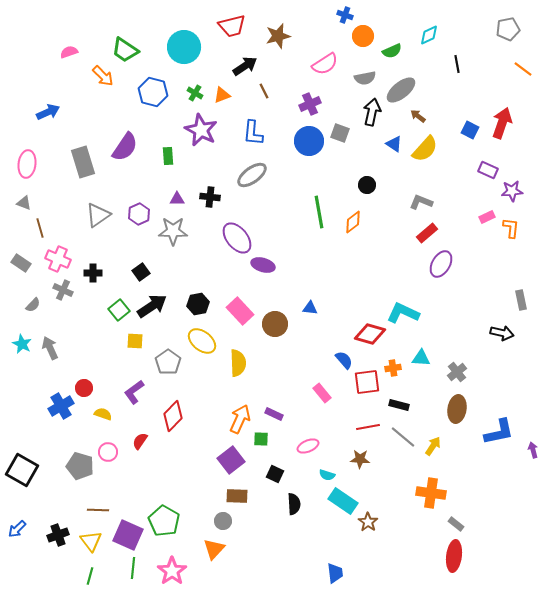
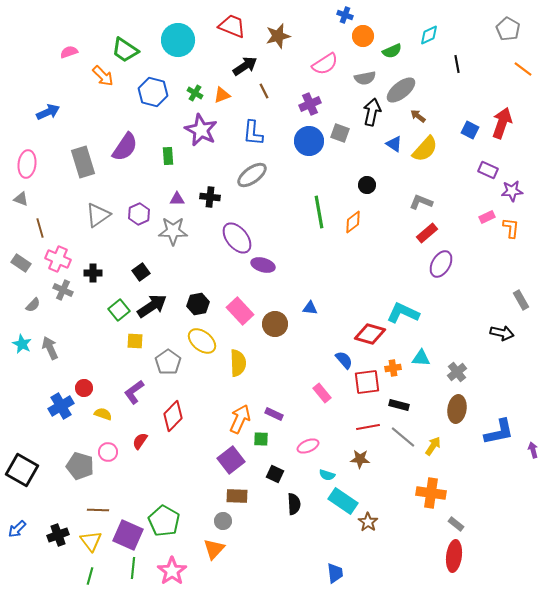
red trapezoid at (232, 26): rotated 144 degrees counterclockwise
gray pentagon at (508, 29): rotated 30 degrees counterclockwise
cyan circle at (184, 47): moved 6 px left, 7 px up
gray triangle at (24, 203): moved 3 px left, 4 px up
gray rectangle at (521, 300): rotated 18 degrees counterclockwise
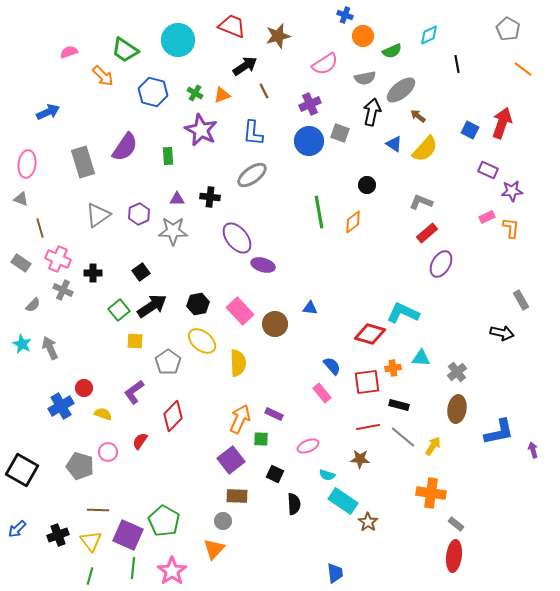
blue semicircle at (344, 360): moved 12 px left, 6 px down
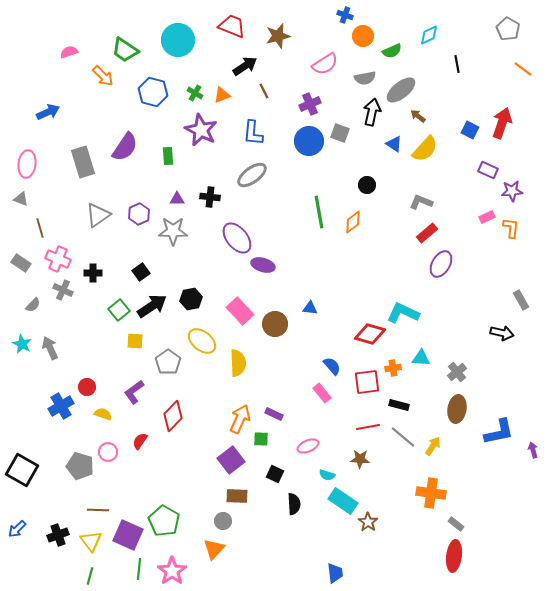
black hexagon at (198, 304): moved 7 px left, 5 px up
red circle at (84, 388): moved 3 px right, 1 px up
green line at (133, 568): moved 6 px right, 1 px down
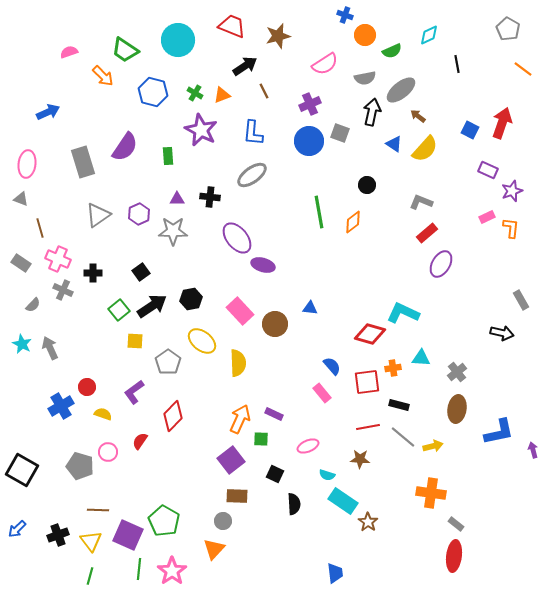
orange circle at (363, 36): moved 2 px right, 1 px up
purple star at (512, 191): rotated 15 degrees counterclockwise
yellow arrow at (433, 446): rotated 42 degrees clockwise
